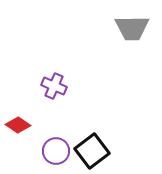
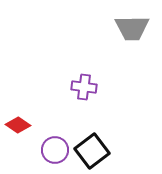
purple cross: moved 30 px right, 1 px down; rotated 15 degrees counterclockwise
purple circle: moved 1 px left, 1 px up
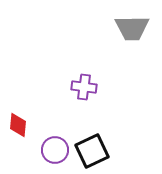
red diamond: rotated 60 degrees clockwise
black square: rotated 12 degrees clockwise
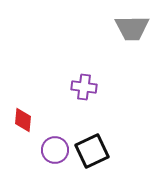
red diamond: moved 5 px right, 5 px up
